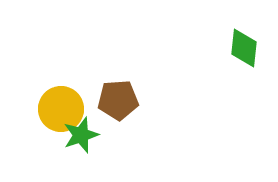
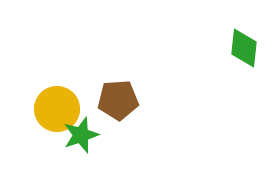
yellow circle: moved 4 px left
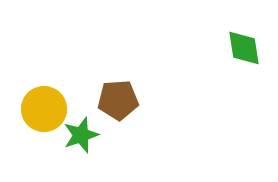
green diamond: rotated 15 degrees counterclockwise
yellow circle: moved 13 px left
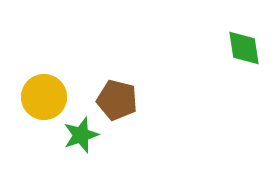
brown pentagon: moved 1 px left; rotated 18 degrees clockwise
yellow circle: moved 12 px up
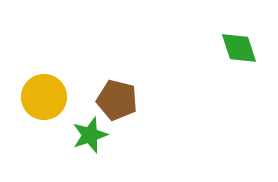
green diamond: moved 5 px left; rotated 9 degrees counterclockwise
green star: moved 9 px right
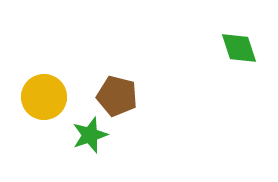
brown pentagon: moved 4 px up
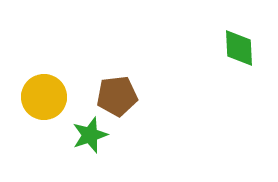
green diamond: rotated 15 degrees clockwise
brown pentagon: rotated 21 degrees counterclockwise
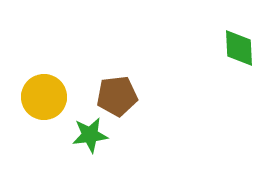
green star: rotated 12 degrees clockwise
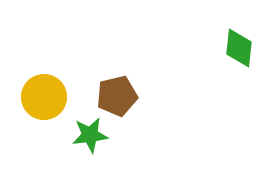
green diamond: rotated 9 degrees clockwise
brown pentagon: rotated 6 degrees counterclockwise
